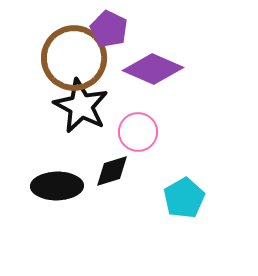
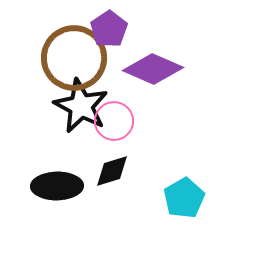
purple pentagon: rotated 12 degrees clockwise
pink circle: moved 24 px left, 11 px up
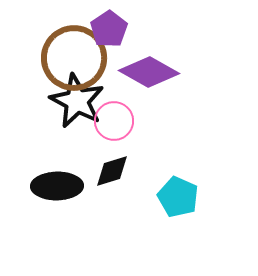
purple diamond: moved 4 px left, 3 px down; rotated 6 degrees clockwise
black star: moved 4 px left, 5 px up
cyan pentagon: moved 6 px left, 1 px up; rotated 18 degrees counterclockwise
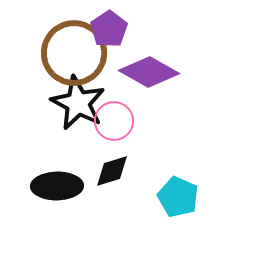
brown circle: moved 5 px up
black star: moved 1 px right, 2 px down
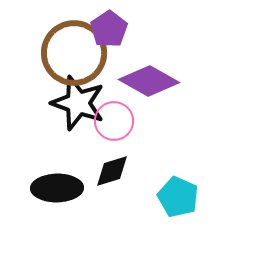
purple diamond: moved 9 px down
black star: rotated 8 degrees counterclockwise
black ellipse: moved 2 px down
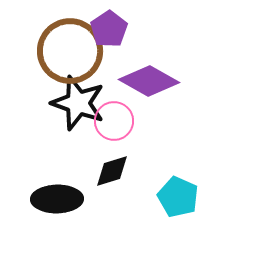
brown circle: moved 4 px left, 2 px up
black ellipse: moved 11 px down
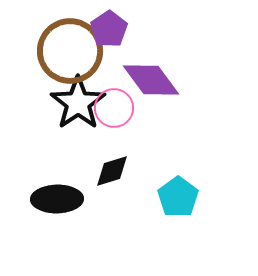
purple diamond: moved 2 px right, 1 px up; rotated 24 degrees clockwise
black star: rotated 18 degrees clockwise
pink circle: moved 13 px up
cyan pentagon: rotated 12 degrees clockwise
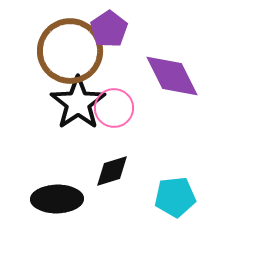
purple diamond: moved 21 px right, 4 px up; rotated 10 degrees clockwise
cyan pentagon: moved 3 px left; rotated 30 degrees clockwise
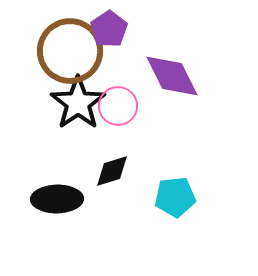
pink circle: moved 4 px right, 2 px up
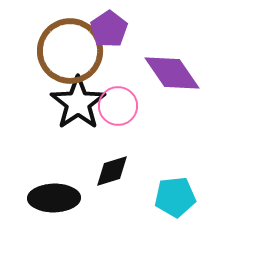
purple diamond: moved 3 px up; rotated 8 degrees counterclockwise
black ellipse: moved 3 px left, 1 px up
